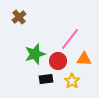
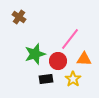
brown cross: rotated 16 degrees counterclockwise
yellow star: moved 1 px right, 2 px up
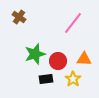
pink line: moved 3 px right, 16 px up
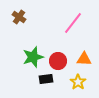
green star: moved 2 px left, 3 px down
yellow star: moved 5 px right, 3 px down
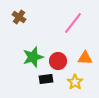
orange triangle: moved 1 px right, 1 px up
yellow star: moved 3 px left
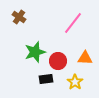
green star: moved 2 px right, 5 px up
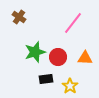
red circle: moved 4 px up
yellow star: moved 5 px left, 4 px down
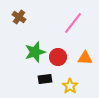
black rectangle: moved 1 px left
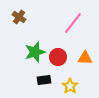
black rectangle: moved 1 px left, 1 px down
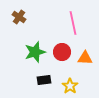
pink line: rotated 50 degrees counterclockwise
red circle: moved 4 px right, 5 px up
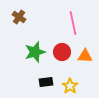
orange triangle: moved 2 px up
black rectangle: moved 2 px right, 2 px down
